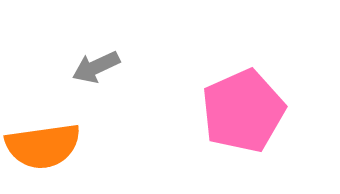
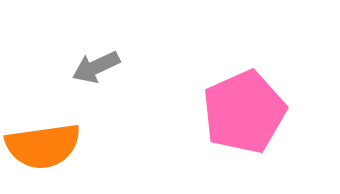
pink pentagon: moved 1 px right, 1 px down
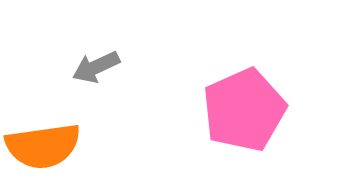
pink pentagon: moved 2 px up
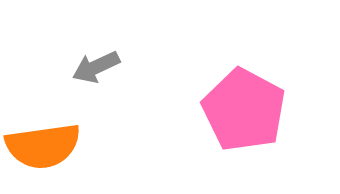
pink pentagon: rotated 20 degrees counterclockwise
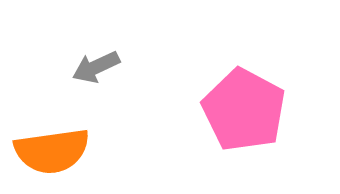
orange semicircle: moved 9 px right, 5 px down
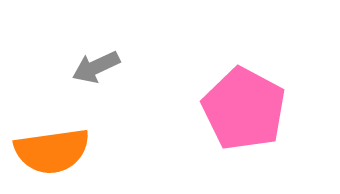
pink pentagon: moved 1 px up
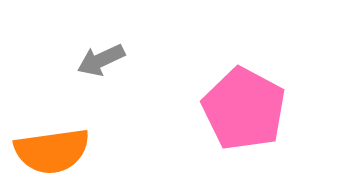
gray arrow: moved 5 px right, 7 px up
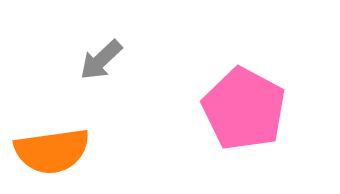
gray arrow: rotated 18 degrees counterclockwise
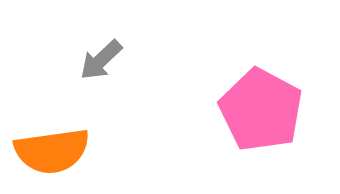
pink pentagon: moved 17 px right, 1 px down
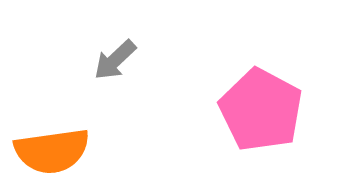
gray arrow: moved 14 px right
